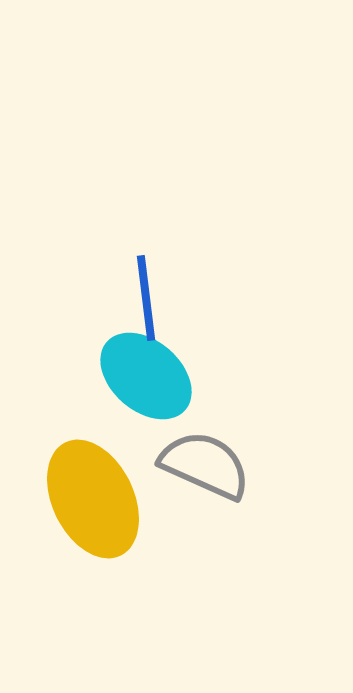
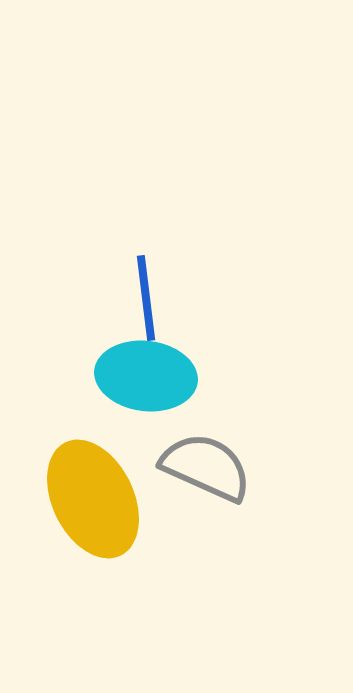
cyan ellipse: rotated 34 degrees counterclockwise
gray semicircle: moved 1 px right, 2 px down
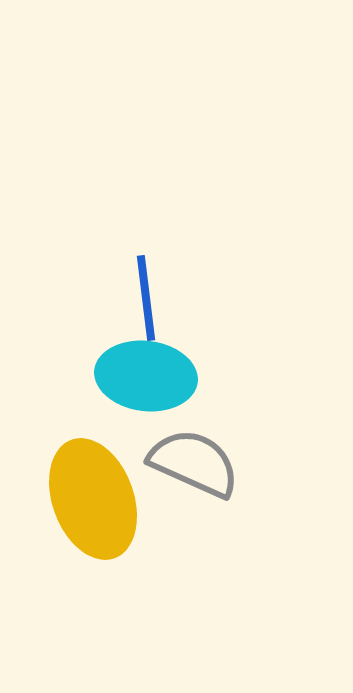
gray semicircle: moved 12 px left, 4 px up
yellow ellipse: rotated 6 degrees clockwise
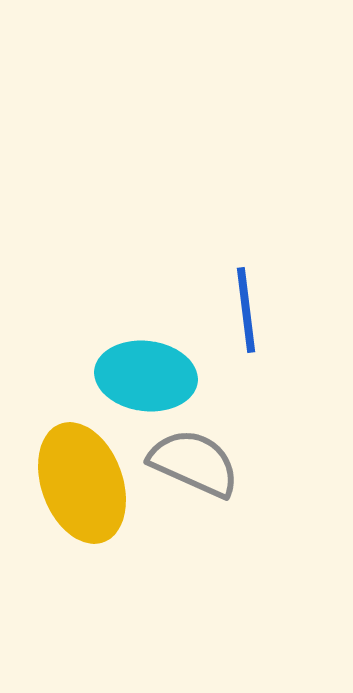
blue line: moved 100 px right, 12 px down
yellow ellipse: moved 11 px left, 16 px up
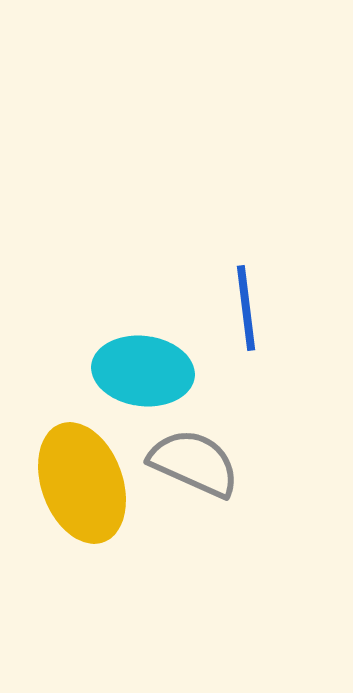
blue line: moved 2 px up
cyan ellipse: moved 3 px left, 5 px up
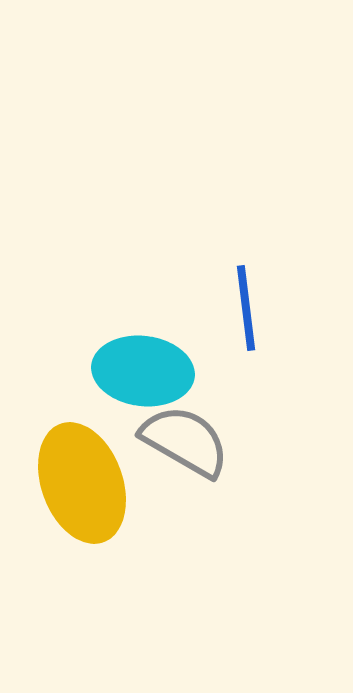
gray semicircle: moved 9 px left, 22 px up; rotated 6 degrees clockwise
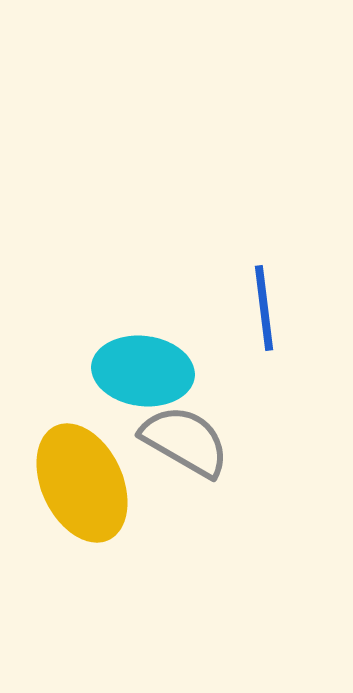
blue line: moved 18 px right
yellow ellipse: rotated 5 degrees counterclockwise
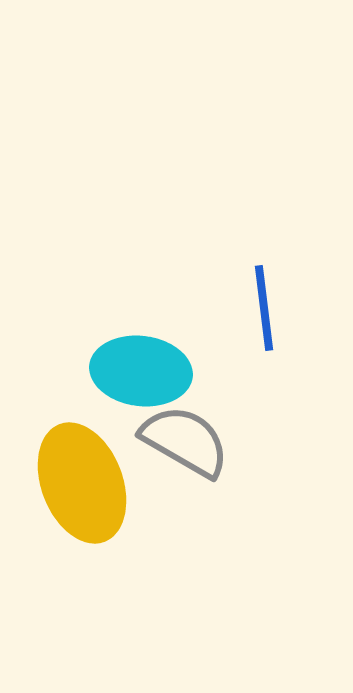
cyan ellipse: moved 2 px left
yellow ellipse: rotated 4 degrees clockwise
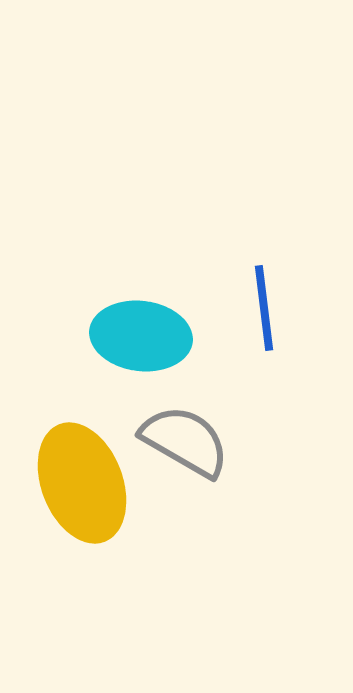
cyan ellipse: moved 35 px up
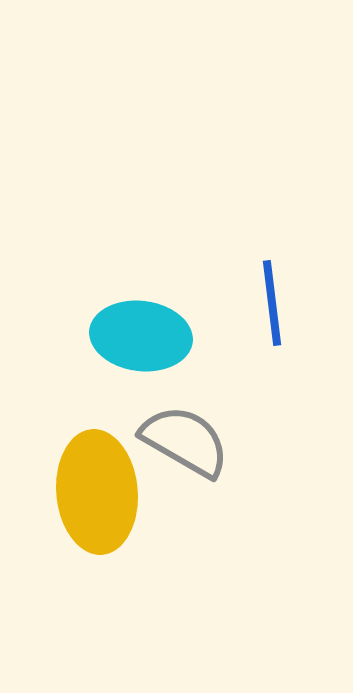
blue line: moved 8 px right, 5 px up
yellow ellipse: moved 15 px right, 9 px down; rotated 16 degrees clockwise
